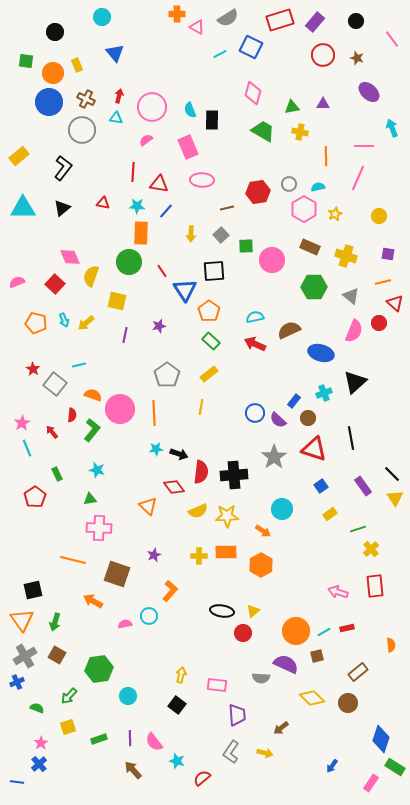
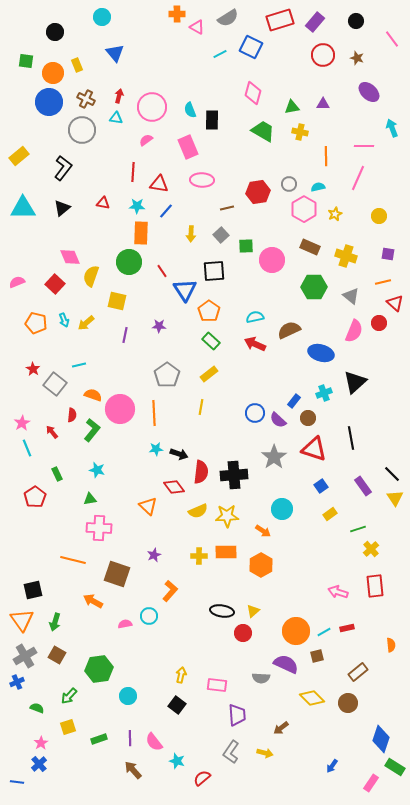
purple star at (159, 326): rotated 16 degrees clockwise
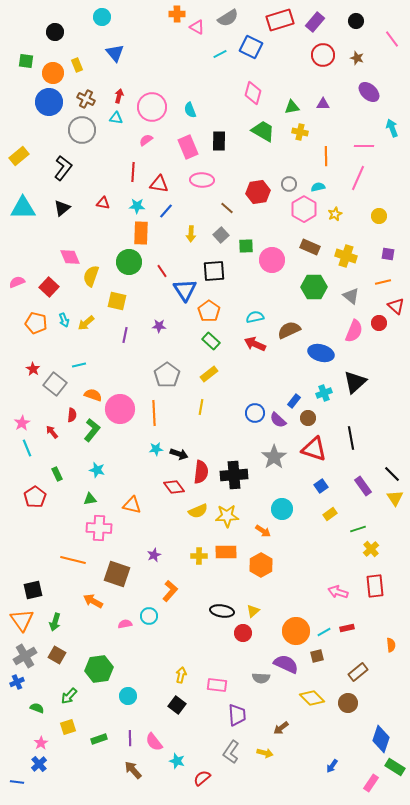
black rectangle at (212, 120): moved 7 px right, 21 px down
brown line at (227, 208): rotated 56 degrees clockwise
red square at (55, 284): moved 6 px left, 3 px down
red triangle at (395, 303): moved 1 px right, 3 px down
orange triangle at (148, 506): moved 16 px left, 1 px up; rotated 30 degrees counterclockwise
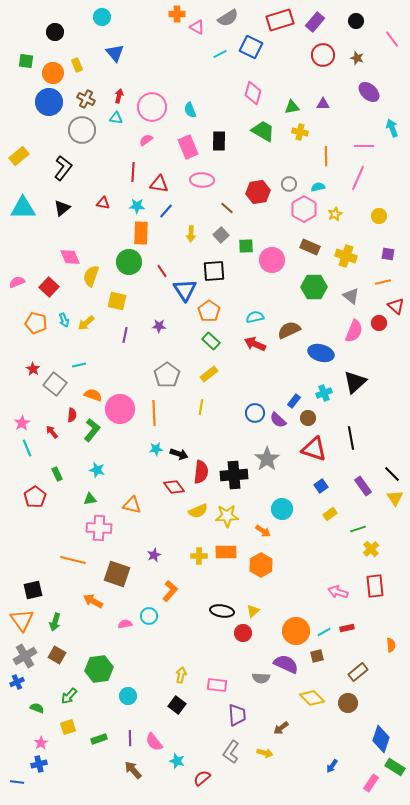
gray star at (274, 457): moved 7 px left, 2 px down
blue cross at (39, 764): rotated 28 degrees clockwise
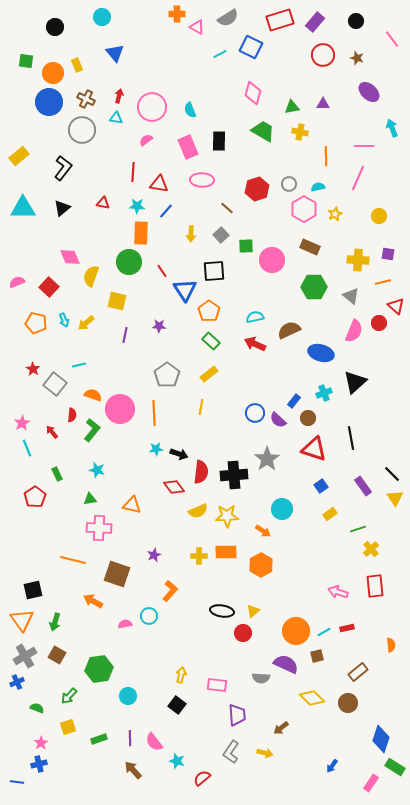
black circle at (55, 32): moved 5 px up
red hexagon at (258, 192): moved 1 px left, 3 px up; rotated 10 degrees counterclockwise
yellow cross at (346, 256): moved 12 px right, 4 px down; rotated 15 degrees counterclockwise
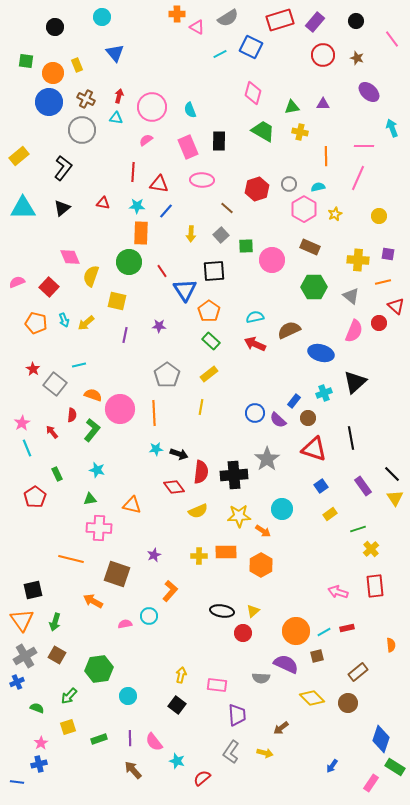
yellow star at (227, 516): moved 12 px right
orange line at (73, 560): moved 2 px left, 1 px up
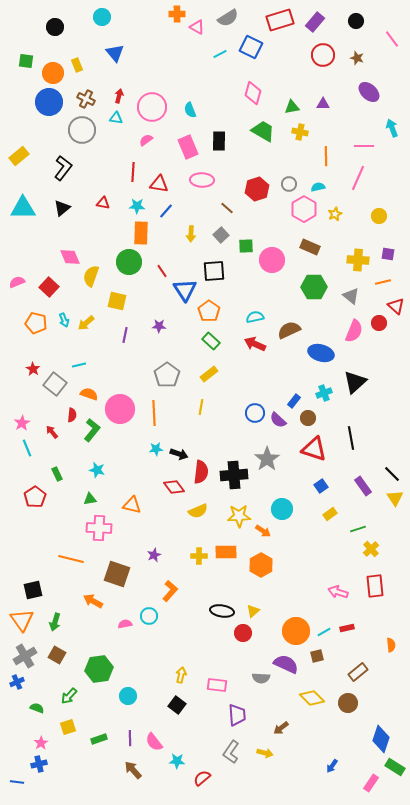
orange semicircle at (93, 395): moved 4 px left, 1 px up
cyan star at (177, 761): rotated 14 degrees counterclockwise
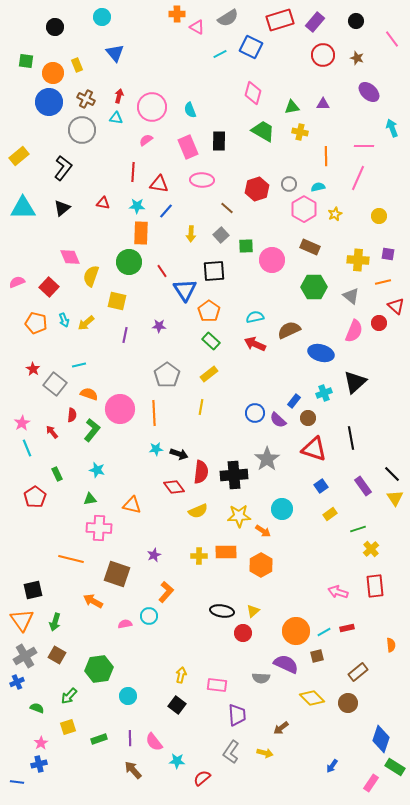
orange L-shape at (170, 591): moved 4 px left, 1 px down
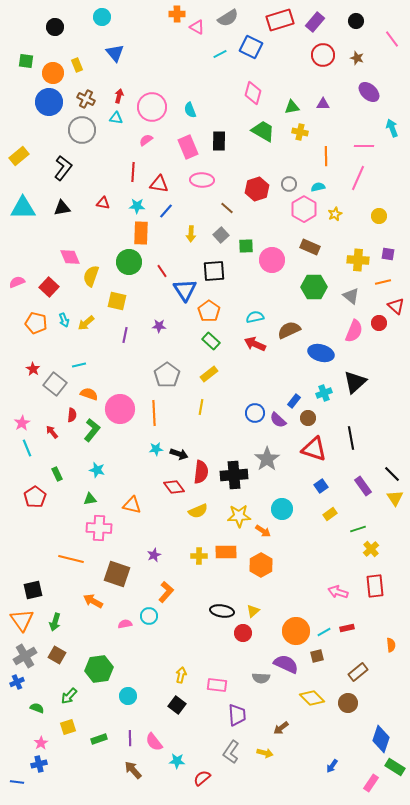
black triangle at (62, 208): rotated 30 degrees clockwise
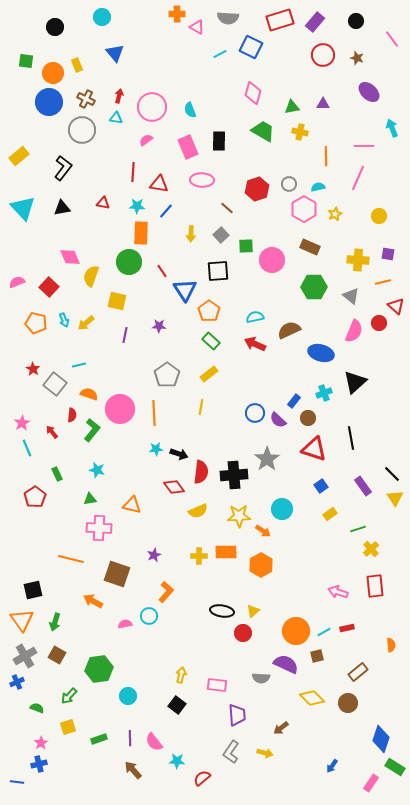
gray semicircle at (228, 18): rotated 35 degrees clockwise
cyan triangle at (23, 208): rotated 48 degrees clockwise
black square at (214, 271): moved 4 px right
